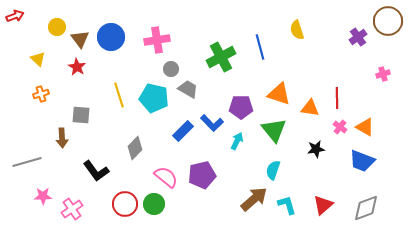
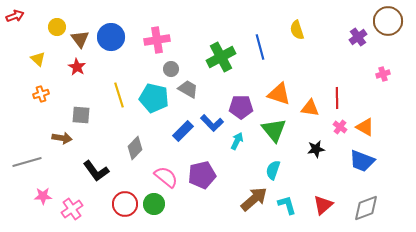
brown arrow at (62, 138): rotated 78 degrees counterclockwise
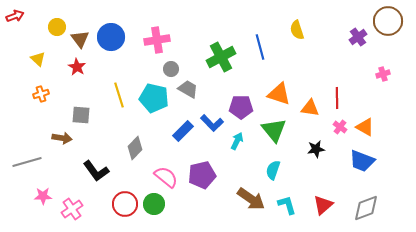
brown arrow at (254, 199): moved 3 px left; rotated 76 degrees clockwise
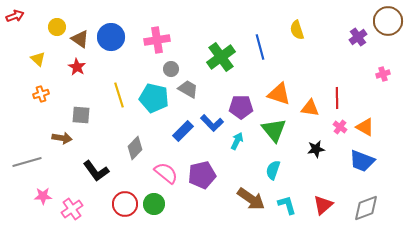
brown triangle at (80, 39): rotated 18 degrees counterclockwise
green cross at (221, 57): rotated 8 degrees counterclockwise
pink semicircle at (166, 177): moved 4 px up
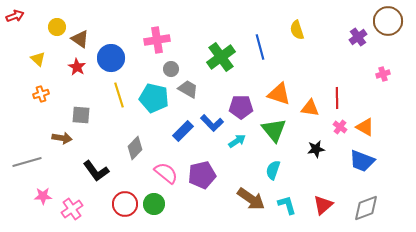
blue circle at (111, 37): moved 21 px down
cyan arrow at (237, 141): rotated 30 degrees clockwise
